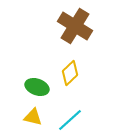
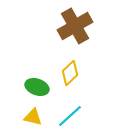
brown cross: rotated 28 degrees clockwise
cyan line: moved 4 px up
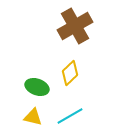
cyan line: rotated 12 degrees clockwise
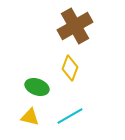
yellow diamond: moved 5 px up; rotated 25 degrees counterclockwise
yellow triangle: moved 3 px left
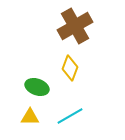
yellow triangle: rotated 12 degrees counterclockwise
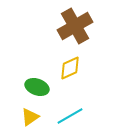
yellow diamond: rotated 45 degrees clockwise
yellow triangle: rotated 36 degrees counterclockwise
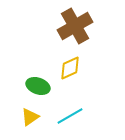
green ellipse: moved 1 px right, 1 px up
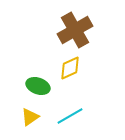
brown cross: moved 4 px down
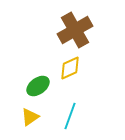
green ellipse: rotated 55 degrees counterclockwise
cyan line: rotated 40 degrees counterclockwise
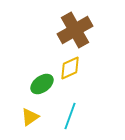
green ellipse: moved 4 px right, 2 px up
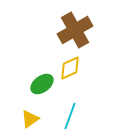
yellow triangle: moved 2 px down
